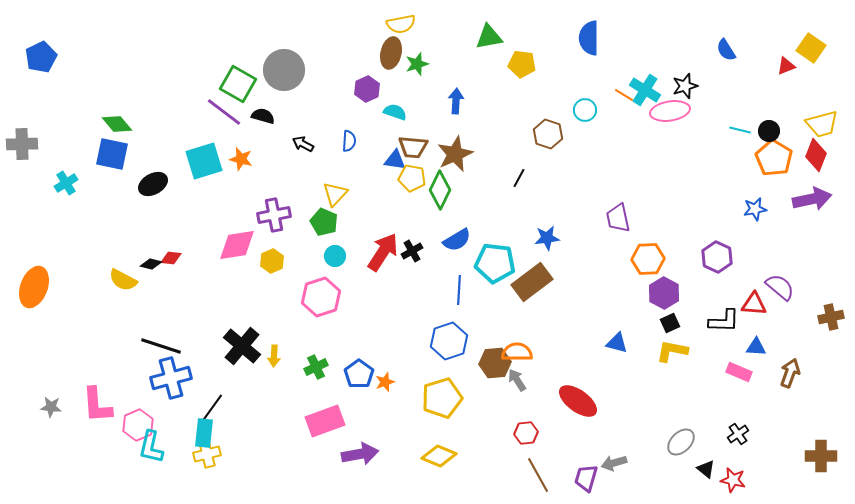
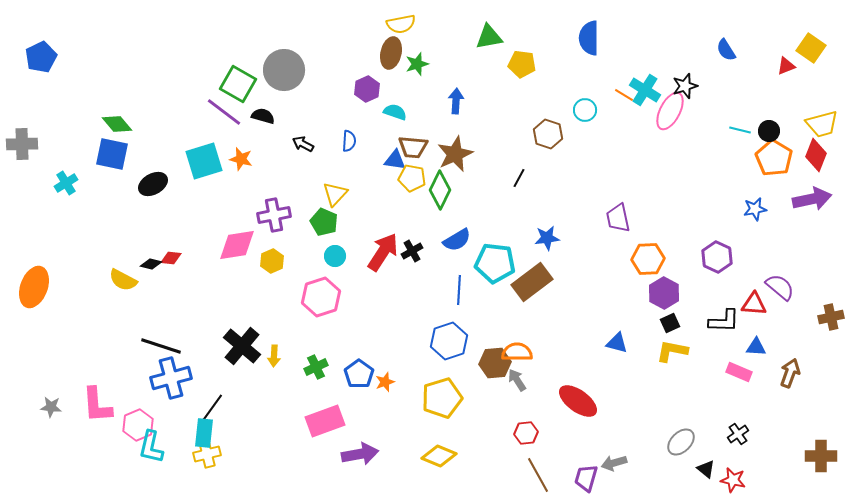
pink ellipse at (670, 111): rotated 54 degrees counterclockwise
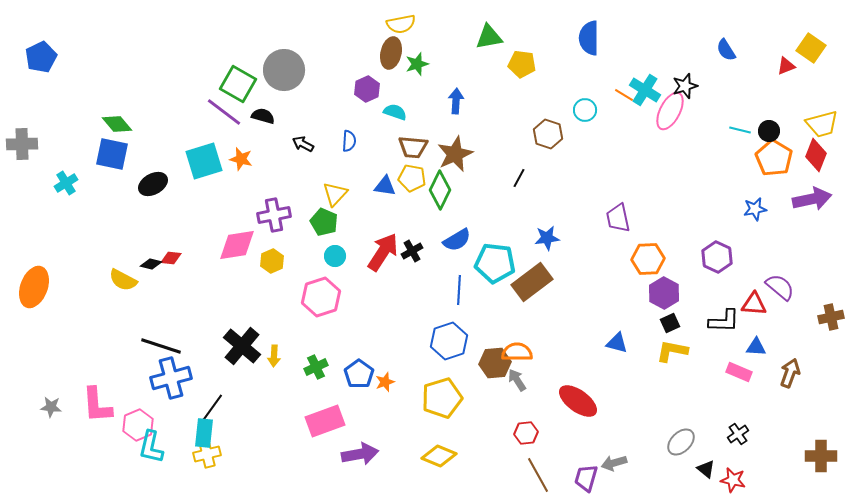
blue triangle at (395, 160): moved 10 px left, 26 px down
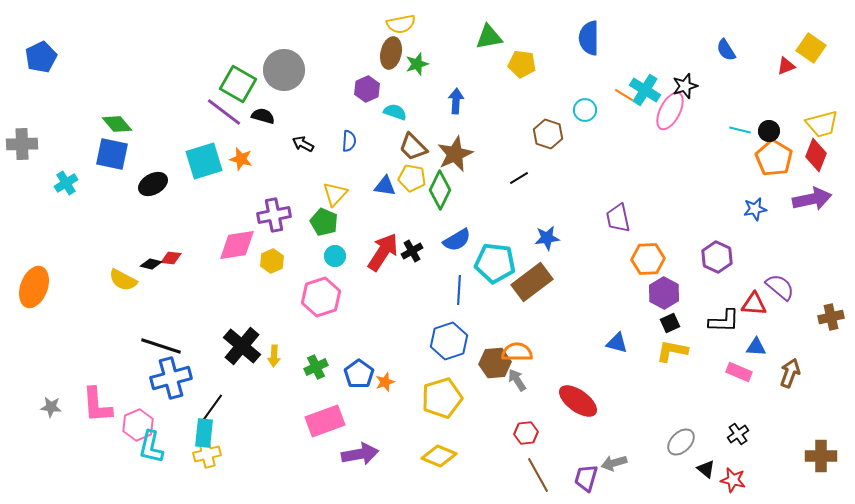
brown trapezoid at (413, 147): rotated 40 degrees clockwise
black line at (519, 178): rotated 30 degrees clockwise
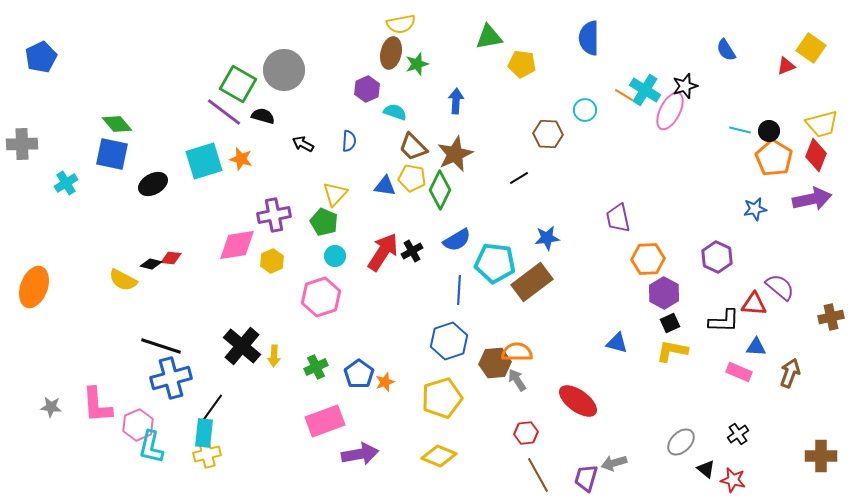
brown hexagon at (548, 134): rotated 16 degrees counterclockwise
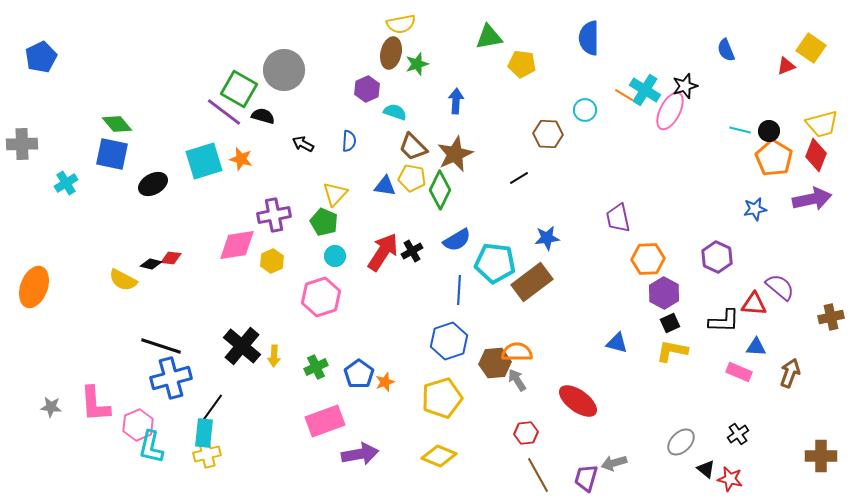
blue semicircle at (726, 50): rotated 10 degrees clockwise
green square at (238, 84): moved 1 px right, 5 px down
pink L-shape at (97, 405): moved 2 px left, 1 px up
red star at (733, 480): moved 3 px left, 1 px up
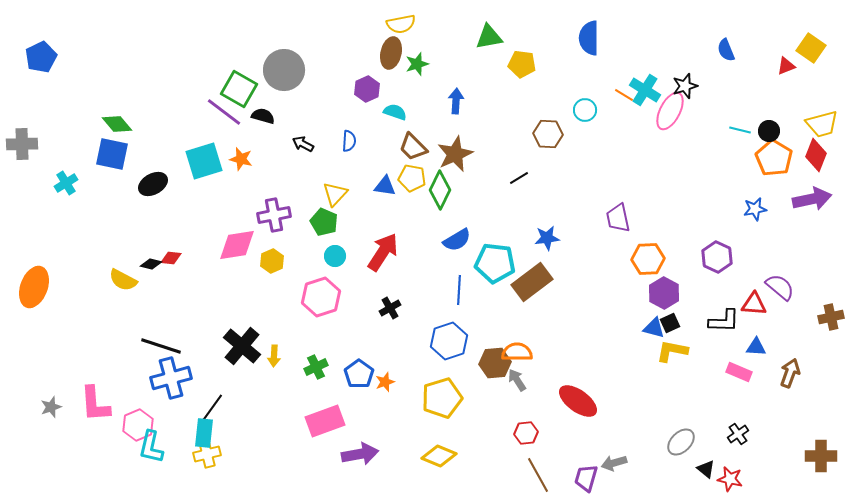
black cross at (412, 251): moved 22 px left, 57 px down
blue triangle at (617, 343): moved 37 px right, 15 px up
gray star at (51, 407): rotated 25 degrees counterclockwise
